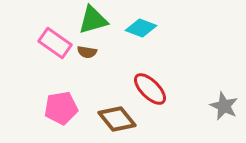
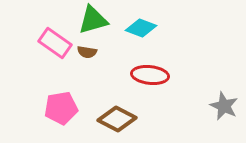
red ellipse: moved 14 px up; rotated 39 degrees counterclockwise
brown diamond: rotated 24 degrees counterclockwise
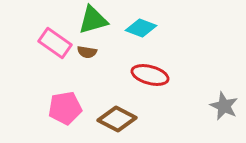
red ellipse: rotated 9 degrees clockwise
pink pentagon: moved 4 px right
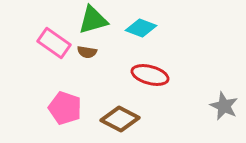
pink rectangle: moved 1 px left
pink pentagon: rotated 28 degrees clockwise
brown diamond: moved 3 px right
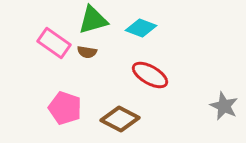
red ellipse: rotated 15 degrees clockwise
